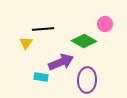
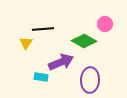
purple ellipse: moved 3 px right
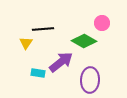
pink circle: moved 3 px left, 1 px up
purple arrow: rotated 15 degrees counterclockwise
cyan rectangle: moved 3 px left, 4 px up
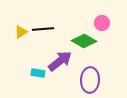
yellow triangle: moved 5 px left, 11 px up; rotated 24 degrees clockwise
purple arrow: moved 1 px left, 1 px up
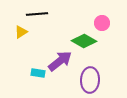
black line: moved 6 px left, 15 px up
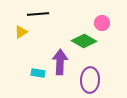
black line: moved 1 px right
purple arrow: moved 1 px down; rotated 50 degrees counterclockwise
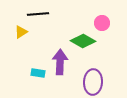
green diamond: moved 1 px left
purple ellipse: moved 3 px right, 2 px down
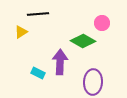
cyan rectangle: rotated 16 degrees clockwise
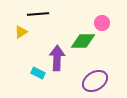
green diamond: rotated 30 degrees counterclockwise
purple arrow: moved 3 px left, 4 px up
purple ellipse: moved 2 px right, 1 px up; rotated 55 degrees clockwise
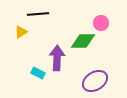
pink circle: moved 1 px left
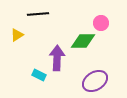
yellow triangle: moved 4 px left, 3 px down
cyan rectangle: moved 1 px right, 2 px down
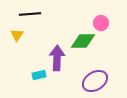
black line: moved 8 px left
yellow triangle: rotated 24 degrees counterclockwise
cyan rectangle: rotated 40 degrees counterclockwise
